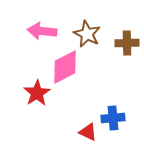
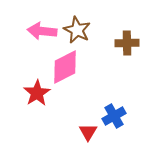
brown star: moved 10 px left, 4 px up
blue cross: moved 1 px right, 2 px up; rotated 25 degrees counterclockwise
red triangle: rotated 36 degrees clockwise
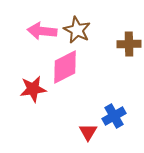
brown cross: moved 2 px right, 1 px down
red star: moved 4 px left, 4 px up; rotated 24 degrees clockwise
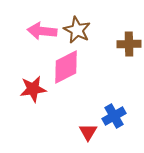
pink diamond: moved 1 px right
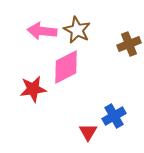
brown cross: rotated 20 degrees counterclockwise
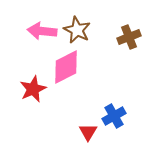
brown cross: moved 7 px up
red star: rotated 16 degrees counterclockwise
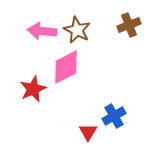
brown cross: moved 12 px up
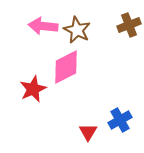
pink arrow: moved 1 px right, 5 px up
blue cross: moved 6 px right, 4 px down
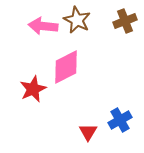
brown cross: moved 4 px left, 4 px up
brown star: moved 10 px up
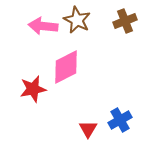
red star: rotated 12 degrees clockwise
red triangle: moved 3 px up
